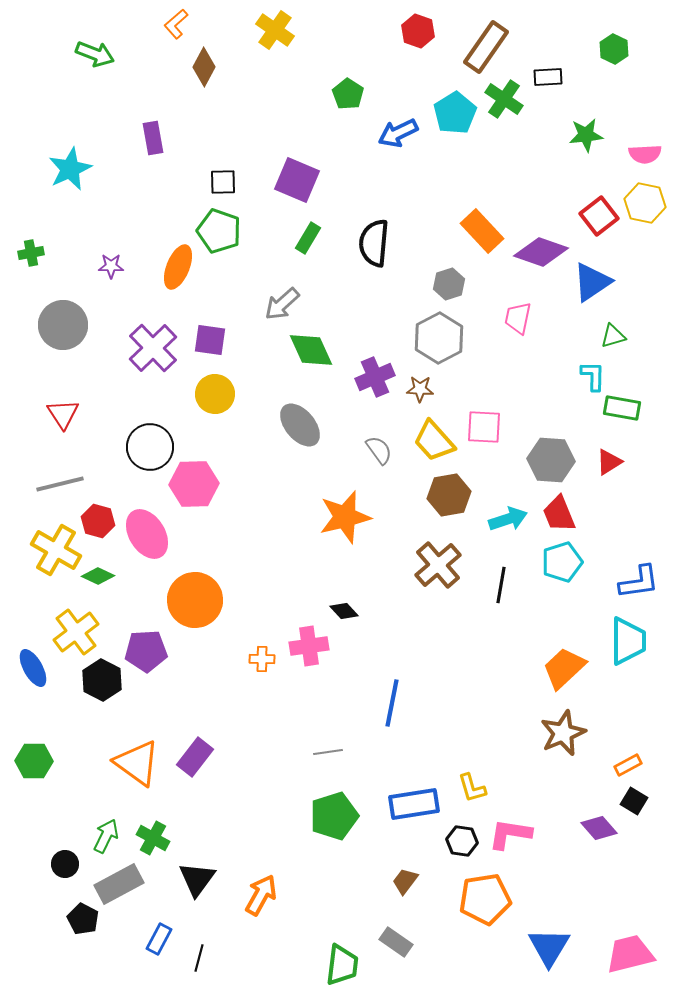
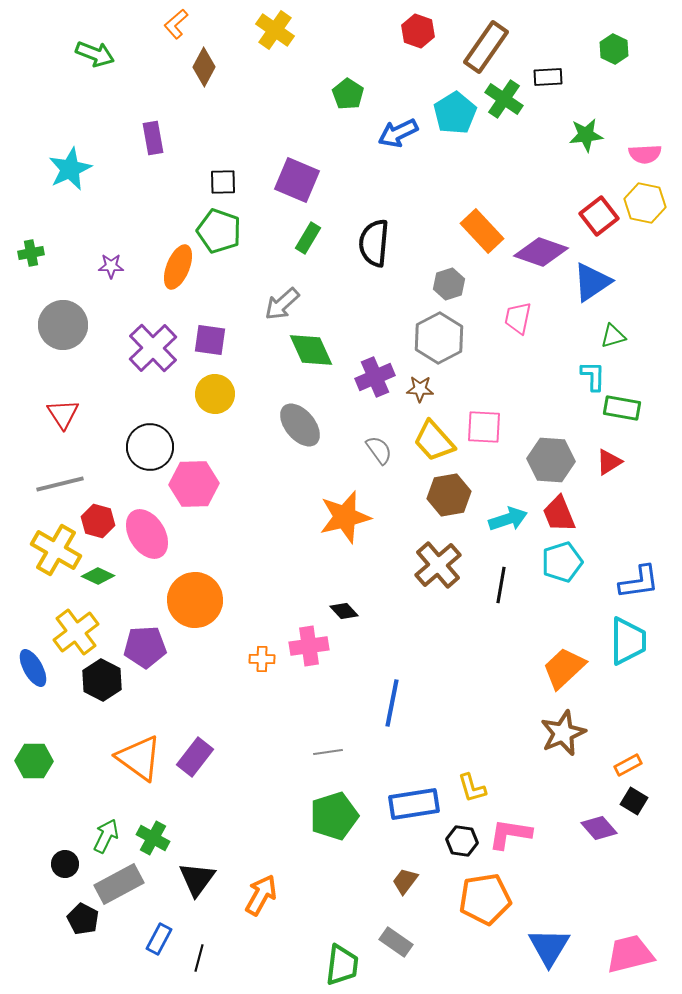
purple pentagon at (146, 651): moved 1 px left, 4 px up
orange triangle at (137, 763): moved 2 px right, 5 px up
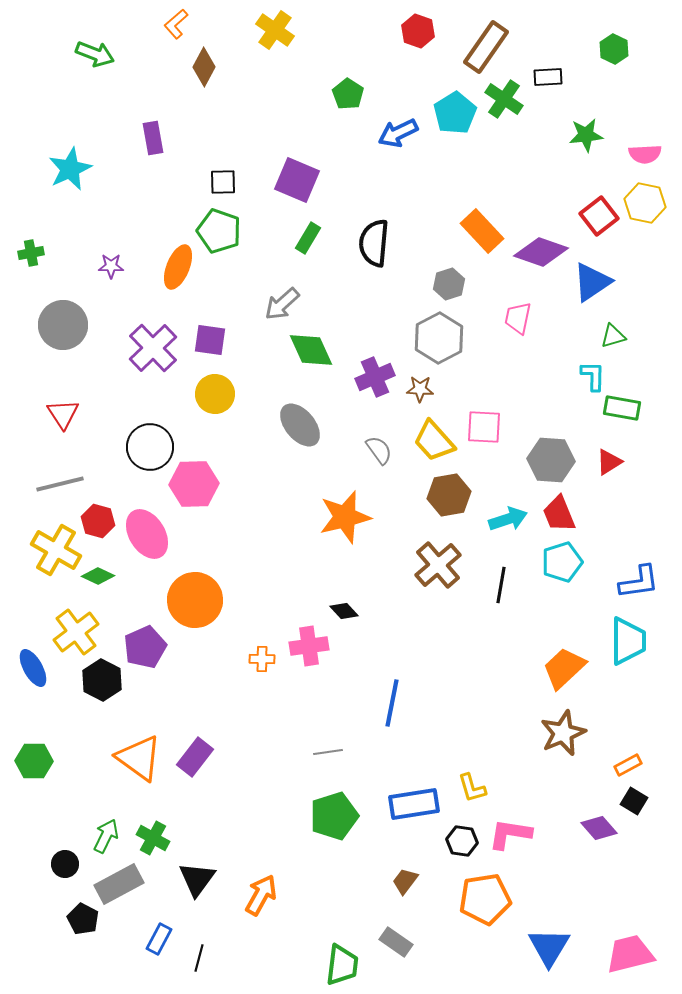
purple pentagon at (145, 647): rotated 21 degrees counterclockwise
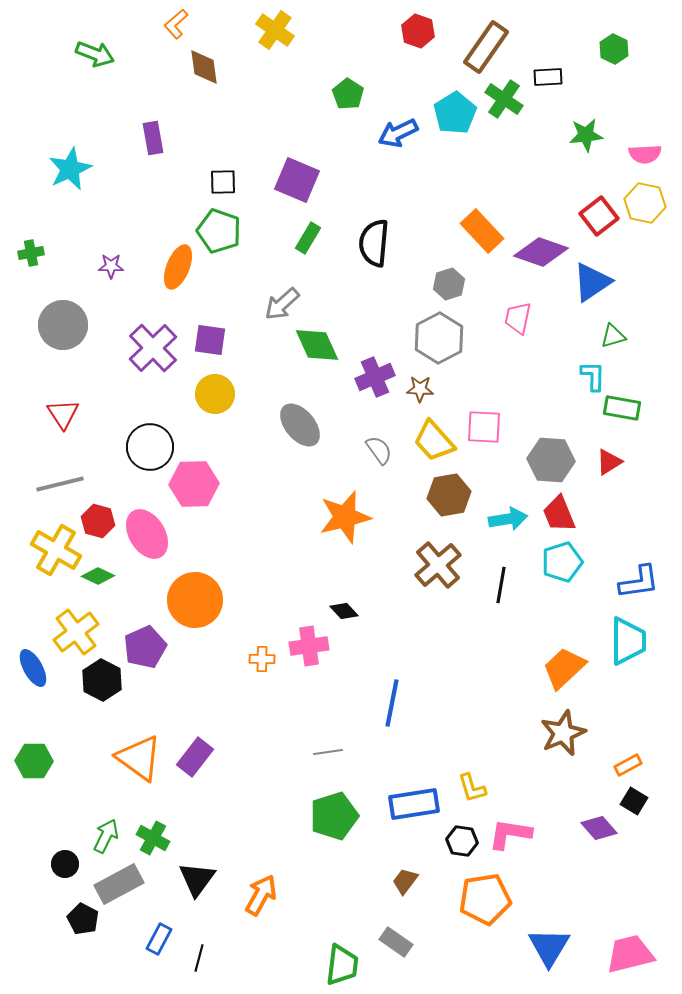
brown diamond at (204, 67): rotated 36 degrees counterclockwise
green diamond at (311, 350): moved 6 px right, 5 px up
cyan arrow at (508, 519): rotated 9 degrees clockwise
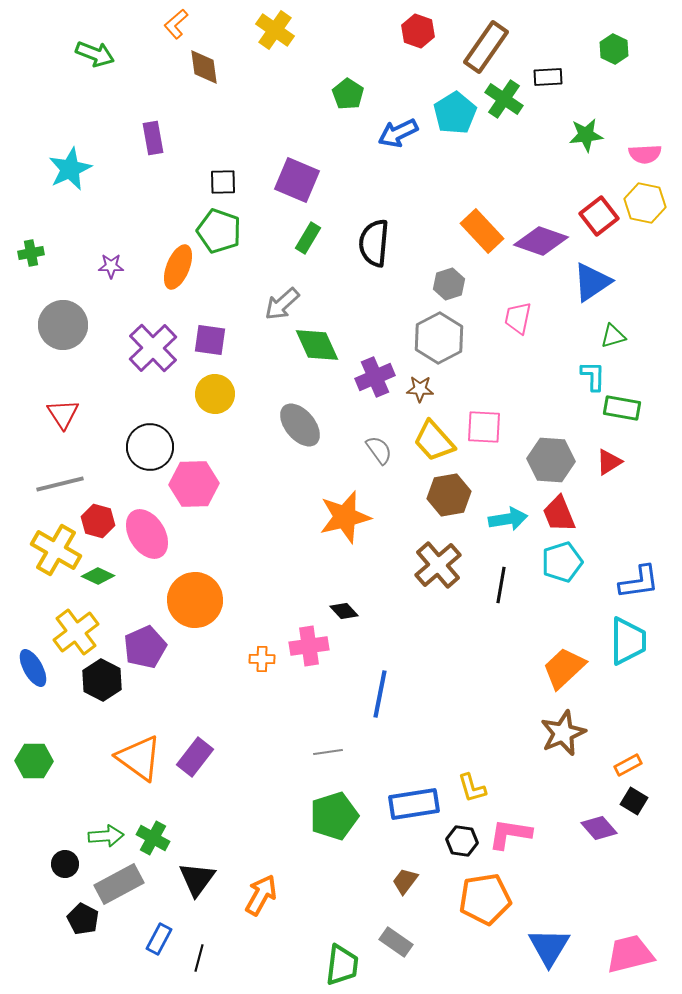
purple diamond at (541, 252): moved 11 px up
blue line at (392, 703): moved 12 px left, 9 px up
green arrow at (106, 836): rotated 60 degrees clockwise
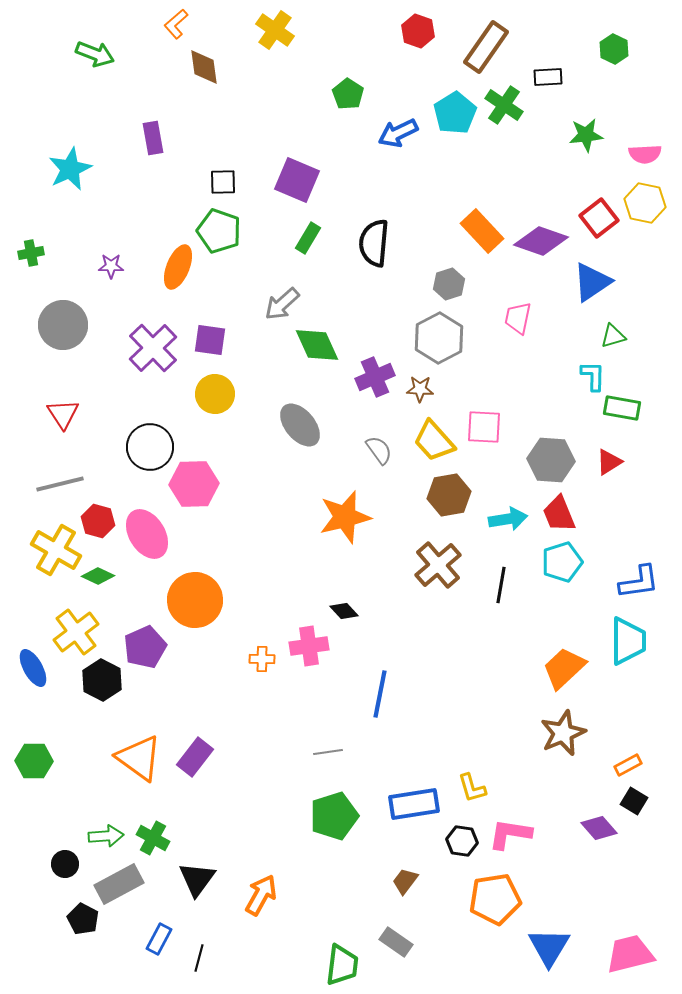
green cross at (504, 99): moved 6 px down
red square at (599, 216): moved 2 px down
orange pentagon at (485, 899): moved 10 px right
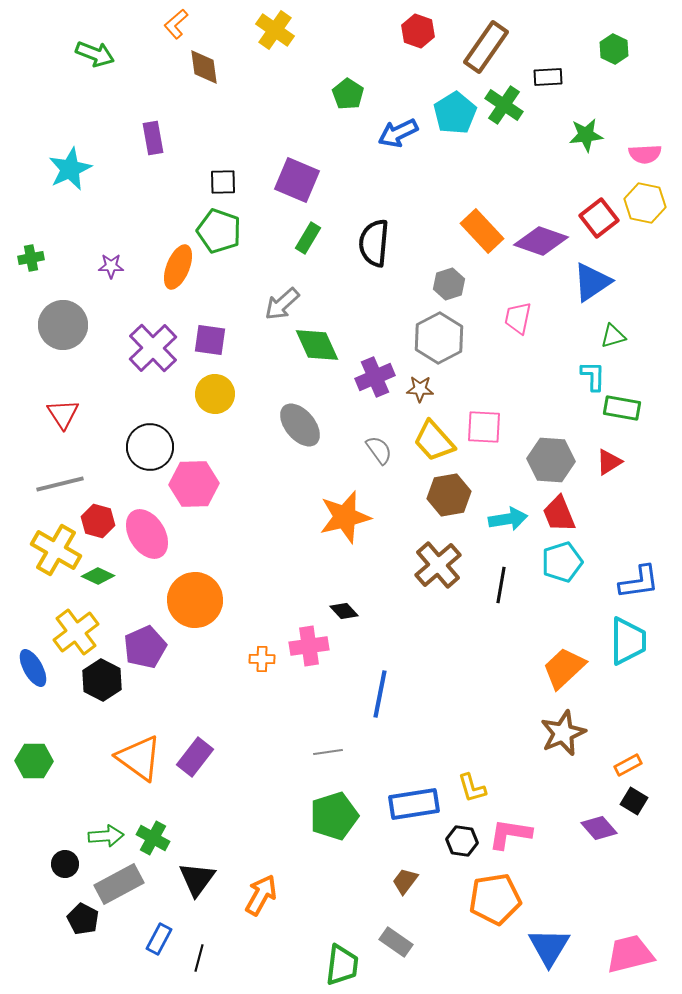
green cross at (31, 253): moved 5 px down
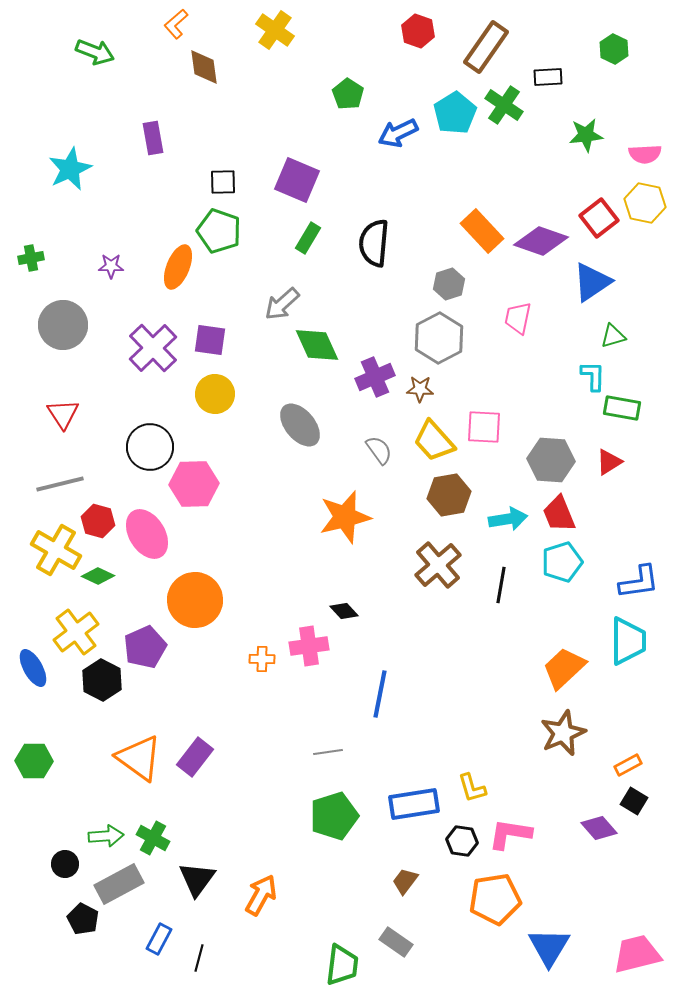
green arrow at (95, 54): moved 2 px up
pink trapezoid at (630, 954): moved 7 px right
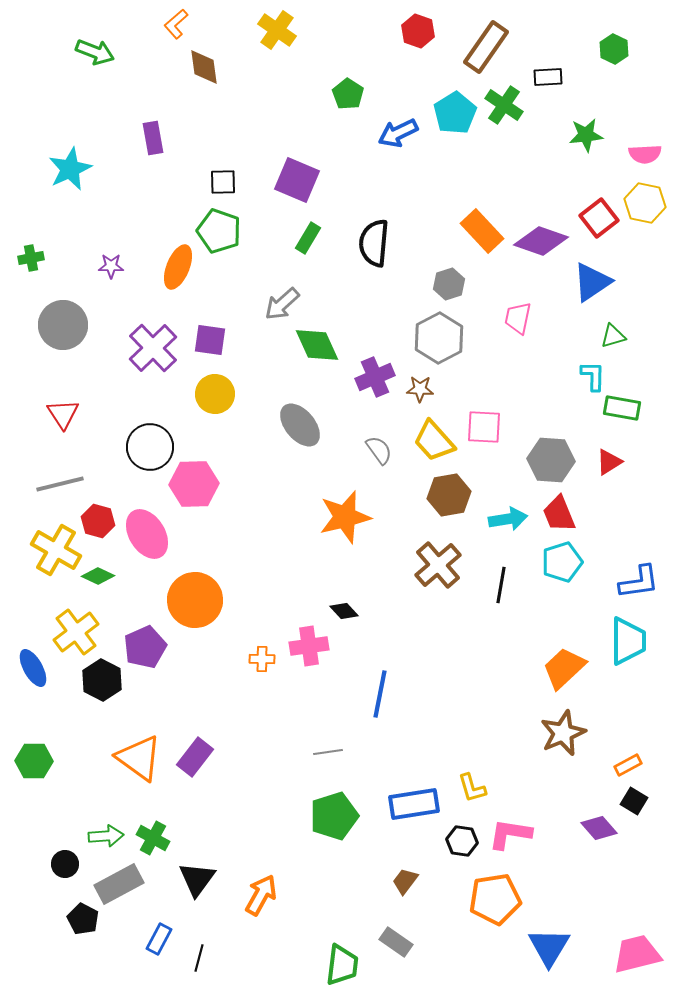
yellow cross at (275, 30): moved 2 px right
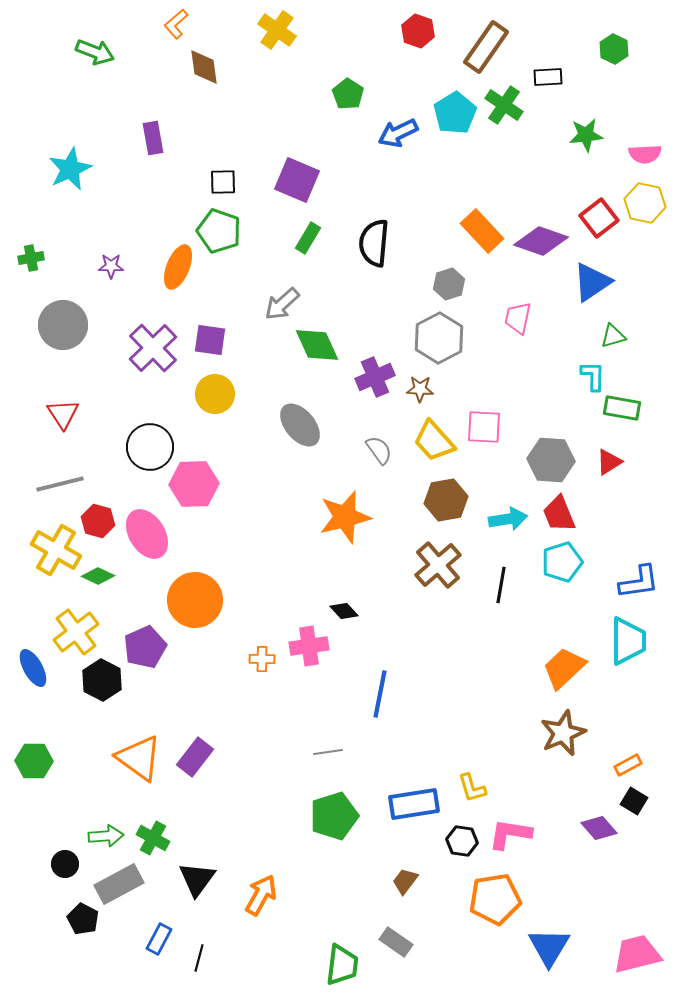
brown hexagon at (449, 495): moved 3 px left, 5 px down
